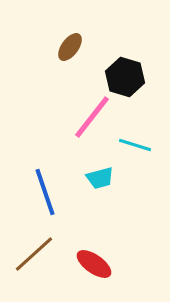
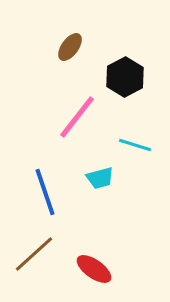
black hexagon: rotated 15 degrees clockwise
pink line: moved 15 px left
red ellipse: moved 5 px down
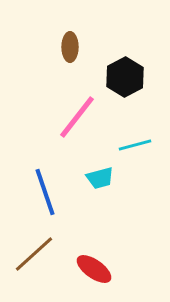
brown ellipse: rotated 36 degrees counterclockwise
cyan line: rotated 32 degrees counterclockwise
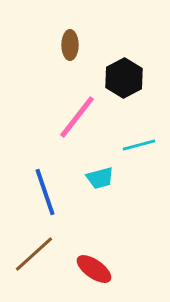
brown ellipse: moved 2 px up
black hexagon: moved 1 px left, 1 px down
cyan line: moved 4 px right
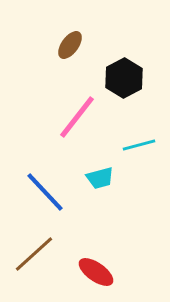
brown ellipse: rotated 36 degrees clockwise
blue line: rotated 24 degrees counterclockwise
red ellipse: moved 2 px right, 3 px down
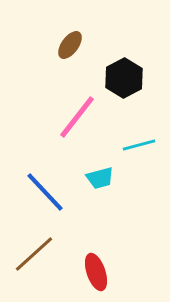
red ellipse: rotated 36 degrees clockwise
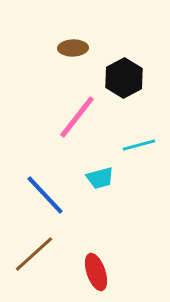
brown ellipse: moved 3 px right, 3 px down; rotated 52 degrees clockwise
blue line: moved 3 px down
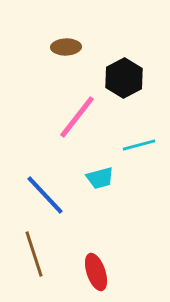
brown ellipse: moved 7 px left, 1 px up
brown line: rotated 66 degrees counterclockwise
